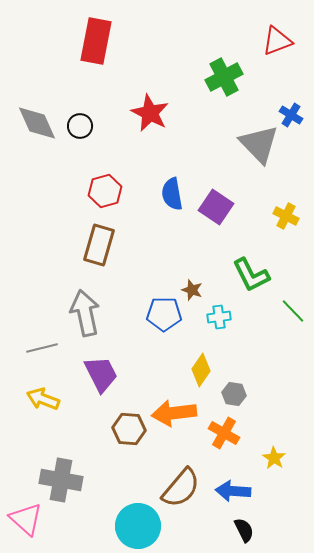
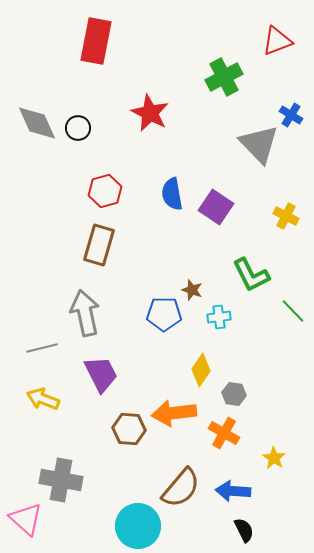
black circle: moved 2 px left, 2 px down
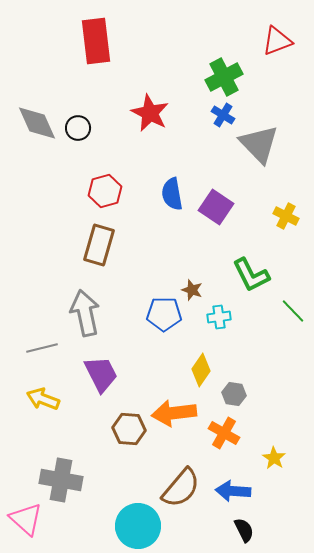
red rectangle: rotated 18 degrees counterclockwise
blue cross: moved 68 px left
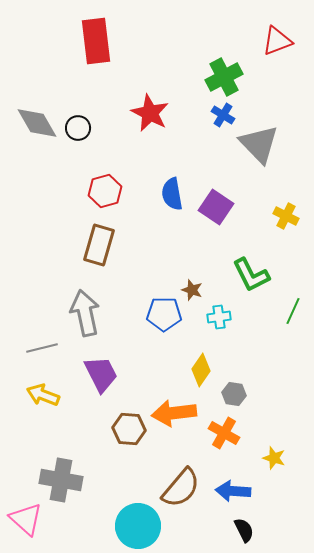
gray diamond: rotated 6 degrees counterclockwise
green line: rotated 68 degrees clockwise
yellow arrow: moved 4 px up
yellow star: rotated 15 degrees counterclockwise
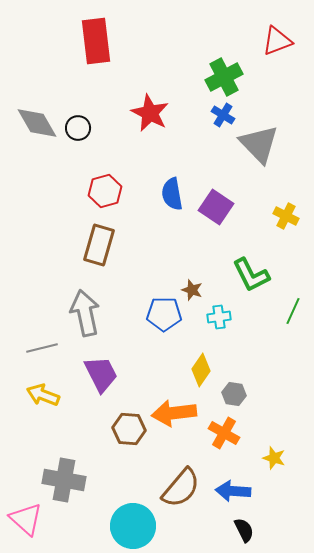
gray cross: moved 3 px right
cyan circle: moved 5 px left
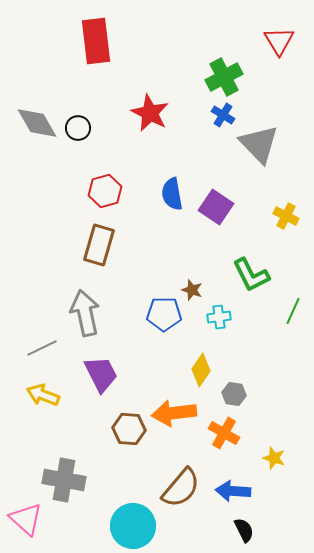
red triangle: moved 2 px right; rotated 40 degrees counterclockwise
gray line: rotated 12 degrees counterclockwise
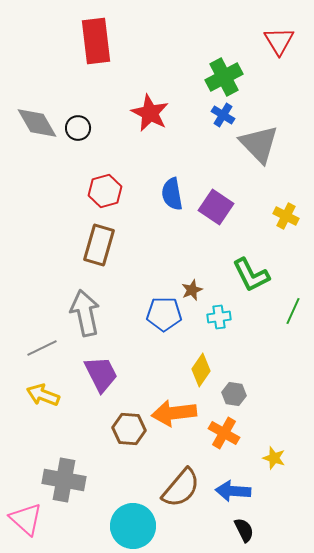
brown star: rotated 30 degrees clockwise
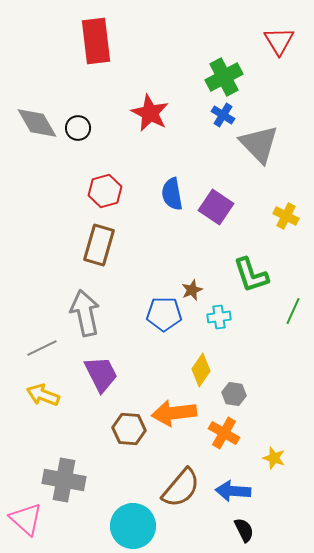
green L-shape: rotated 9 degrees clockwise
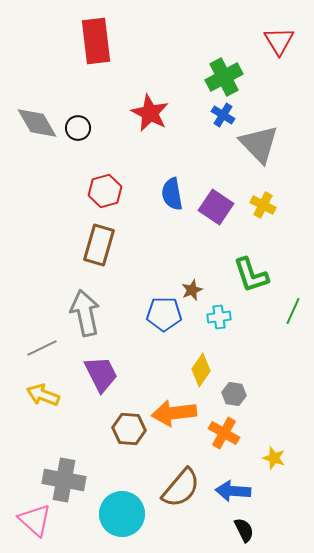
yellow cross: moved 23 px left, 11 px up
pink triangle: moved 9 px right, 1 px down
cyan circle: moved 11 px left, 12 px up
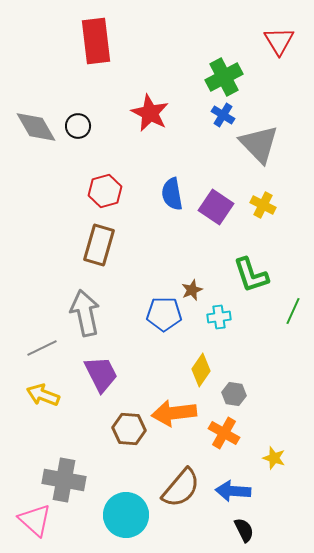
gray diamond: moved 1 px left, 4 px down
black circle: moved 2 px up
cyan circle: moved 4 px right, 1 px down
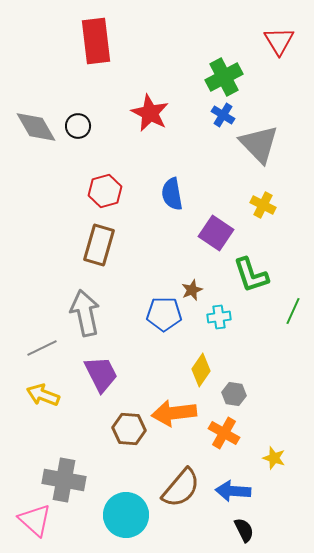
purple square: moved 26 px down
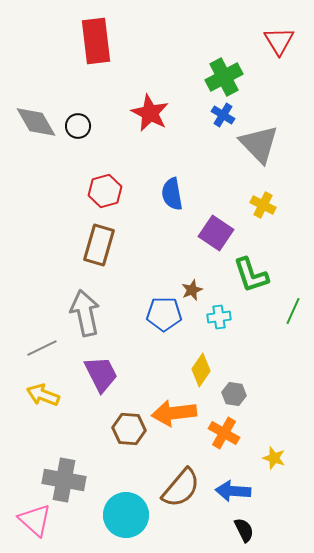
gray diamond: moved 5 px up
